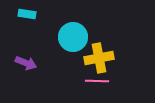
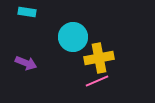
cyan rectangle: moved 2 px up
pink line: rotated 25 degrees counterclockwise
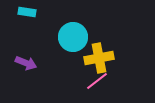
pink line: rotated 15 degrees counterclockwise
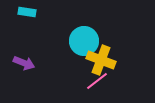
cyan circle: moved 11 px right, 4 px down
yellow cross: moved 2 px right, 2 px down; rotated 32 degrees clockwise
purple arrow: moved 2 px left
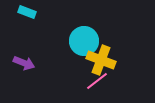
cyan rectangle: rotated 12 degrees clockwise
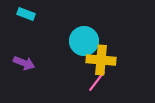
cyan rectangle: moved 1 px left, 2 px down
yellow cross: rotated 16 degrees counterclockwise
pink line: rotated 15 degrees counterclockwise
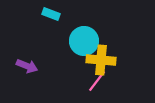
cyan rectangle: moved 25 px right
purple arrow: moved 3 px right, 3 px down
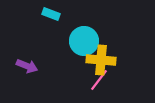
pink line: moved 2 px right, 1 px up
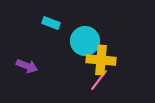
cyan rectangle: moved 9 px down
cyan circle: moved 1 px right
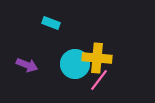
cyan circle: moved 10 px left, 23 px down
yellow cross: moved 4 px left, 2 px up
purple arrow: moved 1 px up
